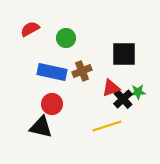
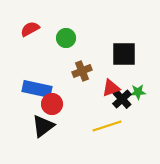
blue rectangle: moved 15 px left, 17 px down
black cross: moved 1 px left
black triangle: moved 2 px right, 1 px up; rotated 50 degrees counterclockwise
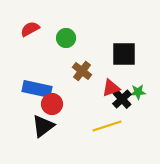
brown cross: rotated 30 degrees counterclockwise
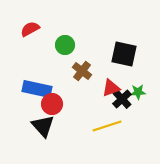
green circle: moved 1 px left, 7 px down
black square: rotated 12 degrees clockwise
black triangle: rotated 35 degrees counterclockwise
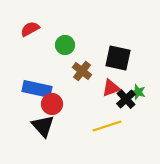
black square: moved 6 px left, 4 px down
green star: rotated 21 degrees clockwise
black cross: moved 4 px right
